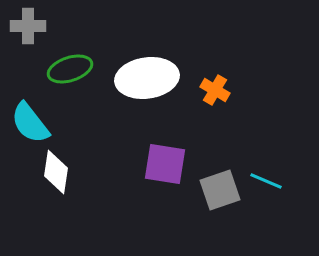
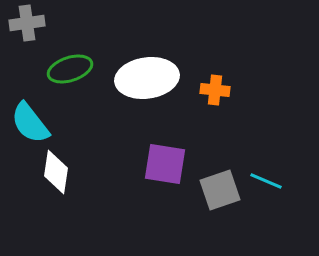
gray cross: moved 1 px left, 3 px up; rotated 8 degrees counterclockwise
orange cross: rotated 24 degrees counterclockwise
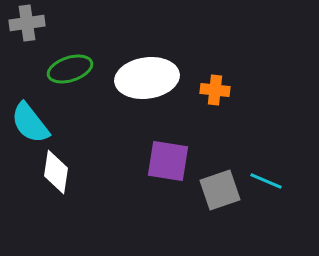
purple square: moved 3 px right, 3 px up
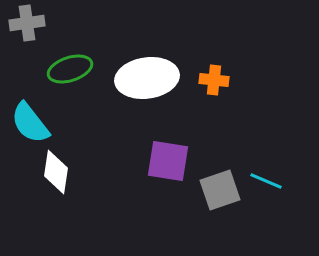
orange cross: moved 1 px left, 10 px up
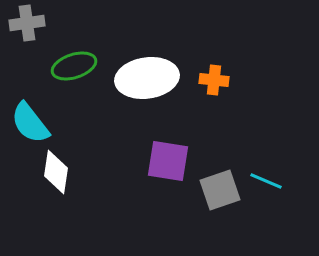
green ellipse: moved 4 px right, 3 px up
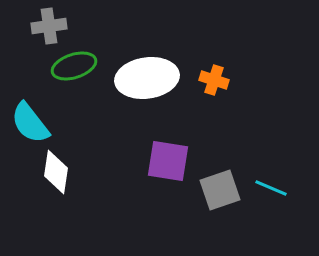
gray cross: moved 22 px right, 3 px down
orange cross: rotated 12 degrees clockwise
cyan line: moved 5 px right, 7 px down
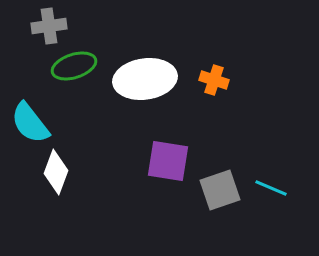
white ellipse: moved 2 px left, 1 px down
white diamond: rotated 12 degrees clockwise
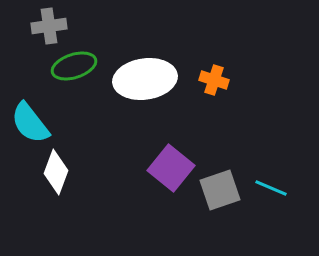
purple square: moved 3 px right, 7 px down; rotated 30 degrees clockwise
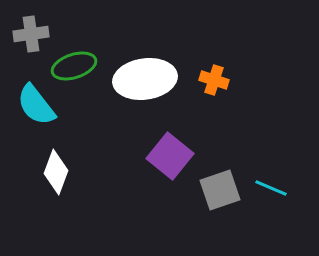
gray cross: moved 18 px left, 8 px down
cyan semicircle: moved 6 px right, 18 px up
purple square: moved 1 px left, 12 px up
